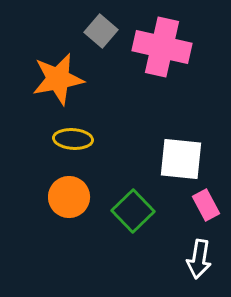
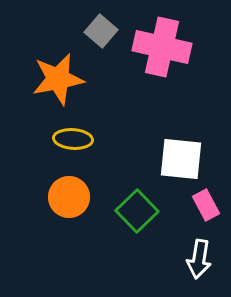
green square: moved 4 px right
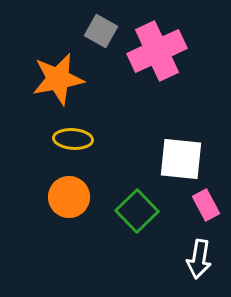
gray square: rotated 12 degrees counterclockwise
pink cross: moved 5 px left, 4 px down; rotated 38 degrees counterclockwise
